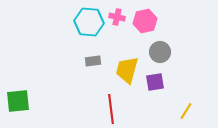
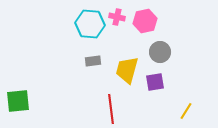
cyan hexagon: moved 1 px right, 2 px down
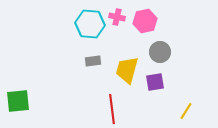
red line: moved 1 px right
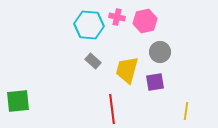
cyan hexagon: moved 1 px left, 1 px down
gray rectangle: rotated 49 degrees clockwise
yellow line: rotated 24 degrees counterclockwise
